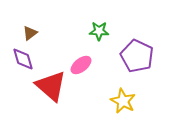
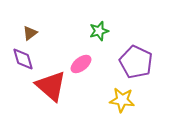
green star: rotated 18 degrees counterclockwise
purple pentagon: moved 1 px left, 6 px down
pink ellipse: moved 1 px up
yellow star: moved 1 px left, 1 px up; rotated 20 degrees counterclockwise
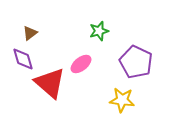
red triangle: moved 1 px left, 3 px up
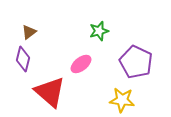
brown triangle: moved 1 px left, 1 px up
purple diamond: rotated 30 degrees clockwise
red triangle: moved 9 px down
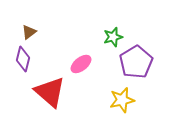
green star: moved 14 px right, 6 px down
purple pentagon: rotated 16 degrees clockwise
yellow star: rotated 20 degrees counterclockwise
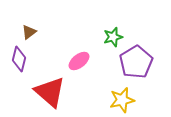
purple diamond: moved 4 px left
pink ellipse: moved 2 px left, 3 px up
